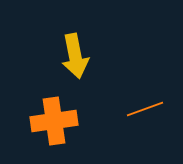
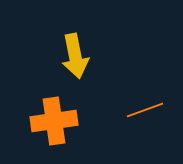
orange line: moved 1 px down
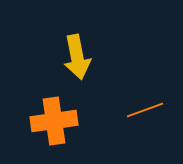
yellow arrow: moved 2 px right, 1 px down
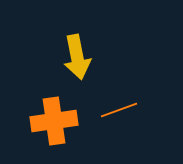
orange line: moved 26 px left
